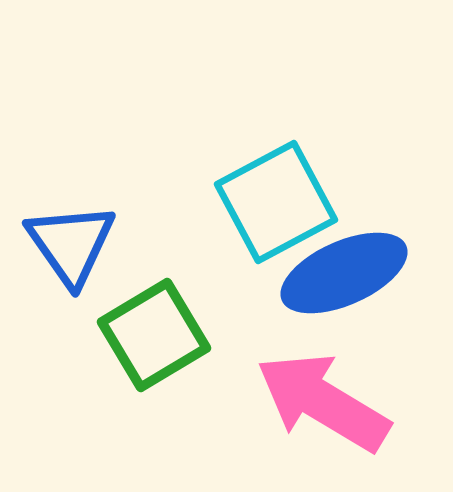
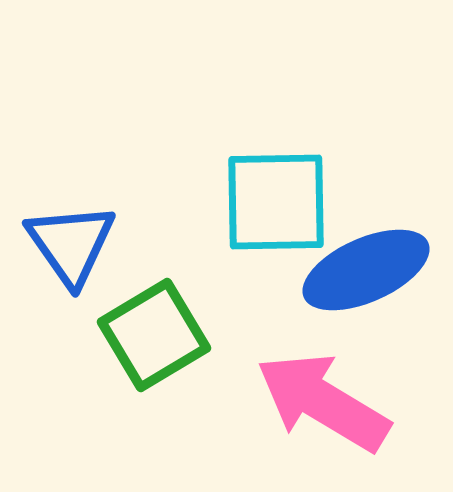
cyan square: rotated 27 degrees clockwise
blue ellipse: moved 22 px right, 3 px up
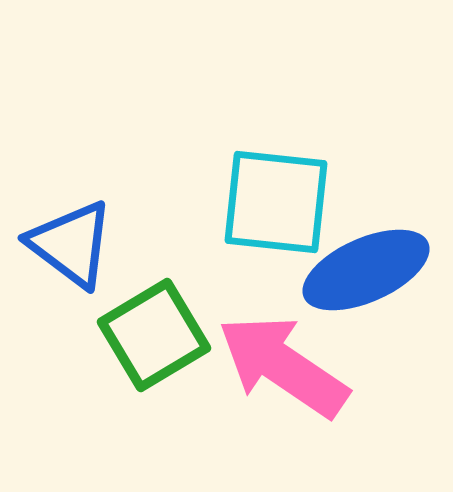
cyan square: rotated 7 degrees clockwise
blue triangle: rotated 18 degrees counterclockwise
pink arrow: moved 40 px left, 36 px up; rotated 3 degrees clockwise
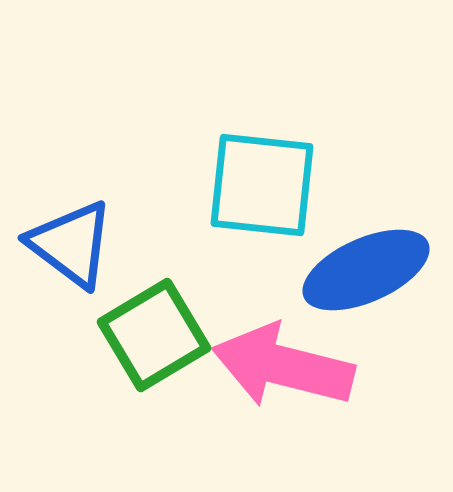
cyan square: moved 14 px left, 17 px up
pink arrow: rotated 20 degrees counterclockwise
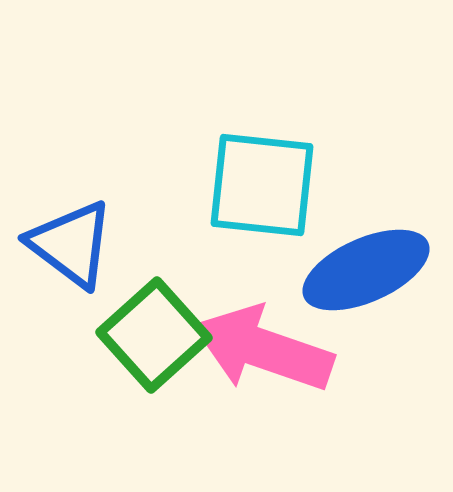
green square: rotated 11 degrees counterclockwise
pink arrow: moved 20 px left, 17 px up; rotated 5 degrees clockwise
